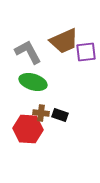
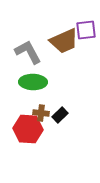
purple square: moved 22 px up
green ellipse: rotated 16 degrees counterclockwise
black rectangle: rotated 63 degrees counterclockwise
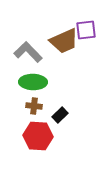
gray L-shape: rotated 16 degrees counterclockwise
brown cross: moved 7 px left, 7 px up
red hexagon: moved 10 px right, 7 px down
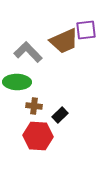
green ellipse: moved 16 px left
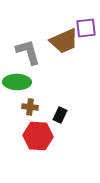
purple square: moved 2 px up
gray L-shape: rotated 28 degrees clockwise
brown cross: moved 4 px left, 1 px down
black rectangle: rotated 21 degrees counterclockwise
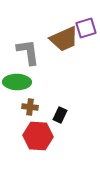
purple square: rotated 10 degrees counterclockwise
brown trapezoid: moved 2 px up
gray L-shape: rotated 8 degrees clockwise
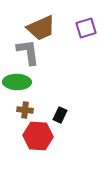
brown trapezoid: moved 23 px left, 11 px up
brown cross: moved 5 px left, 3 px down
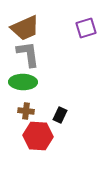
brown trapezoid: moved 16 px left
gray L-shape: moved 2 px down
green ellipse: moved 6 px right
brown cross: moved 1 px right, 1 px down
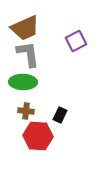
purple square: moved 10 px left, 13 px down; rotated 10 degrees counterclockwise
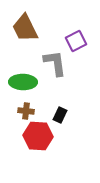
brown trapezoid: rotated 88 degrees clockwise
gray L-shape: moved 27 px right, 9 px down
